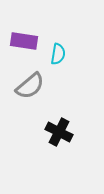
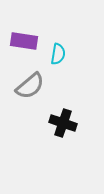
black cross: moved 4 px right, 9 px up; rotated 8 degrees counterclockwise
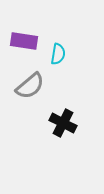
black cross: rotated 8 degrees clockwise
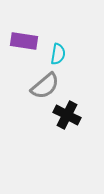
gray semicircle: moved 15 px right
black cross: moved 4 px right, 8 px up
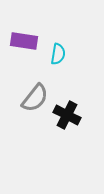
gray semicircle: moved 10 px left, 12 px down; rotated 12 degrees counterclockwise
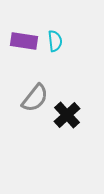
cyan semicircle: moved 3 px left, 13 px up; rotated 15 degrees counterclockwise
black cross: rotated 20 degrees clockwise
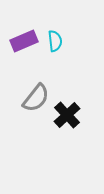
purple rectangle: rotated 32 degrees counterclockwise
gray semicircle: moved 1 px right
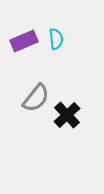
cyan semicircle: moved 1 px right, 2 px up
